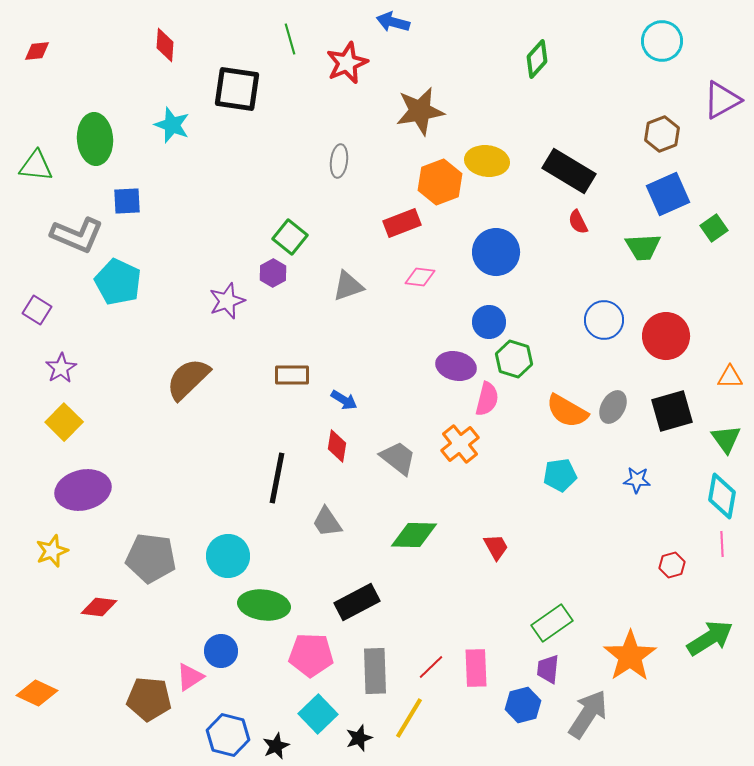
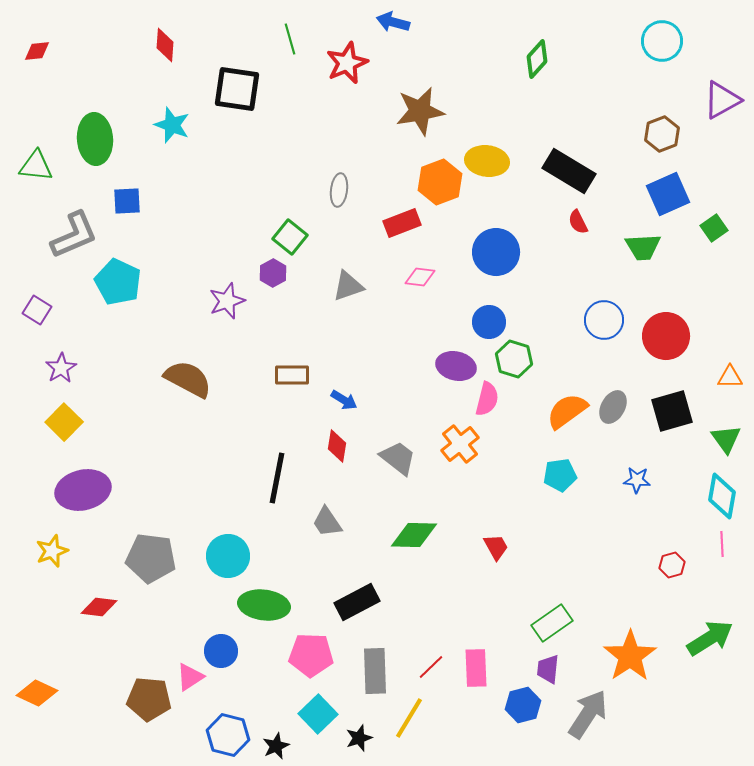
gray ellipse at (339, 161): moved 29 px down
gray L-shape at (77, 235): moved 3 px left; rotated 46 degrees counterclockwise
brown semicircle at (188, 379): rotated 72 degrees clockwise
orange semicircle at (567, 411): rotated 114 degrees clockwise
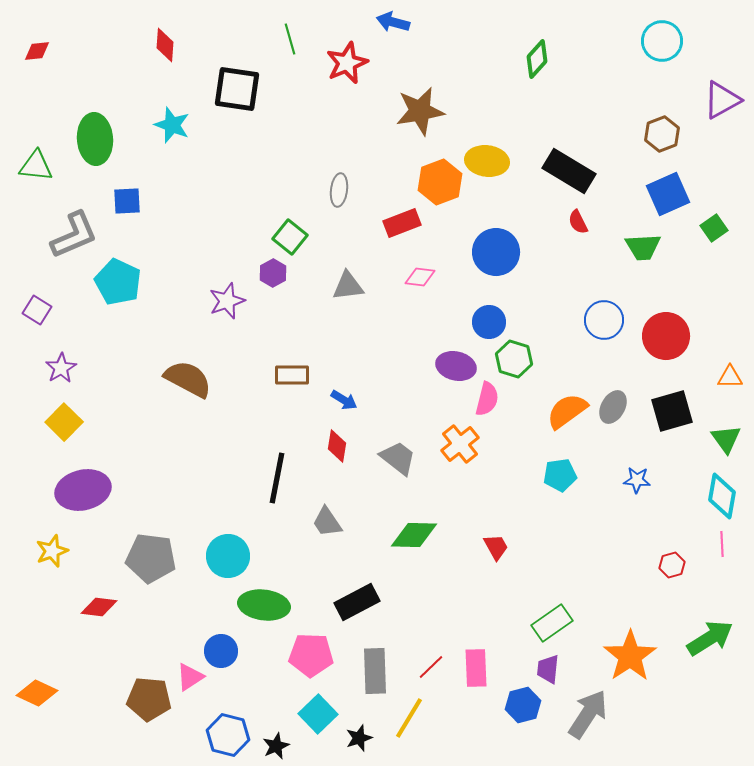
gray triangle at (348, 286): rotated 12 degrees clockwise
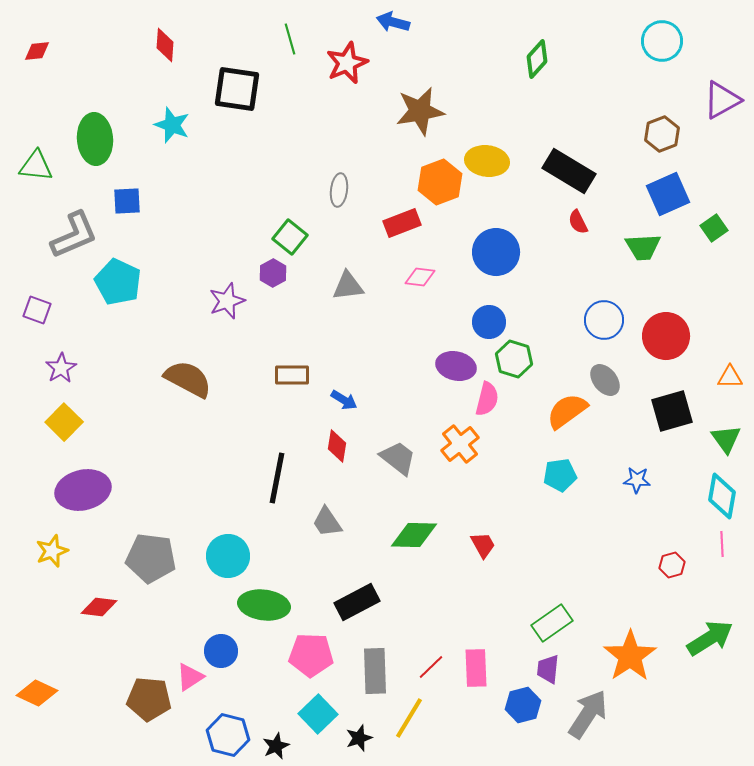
purple square at (37, 310): rotated 12 degrees counterclockwise
gray ellipse at (613, 407): moved 8 px left, 27 px up; rotated 68 degrees counterclockwise
red trapezoid at (496, 547): moved 13 px left, 2 px up
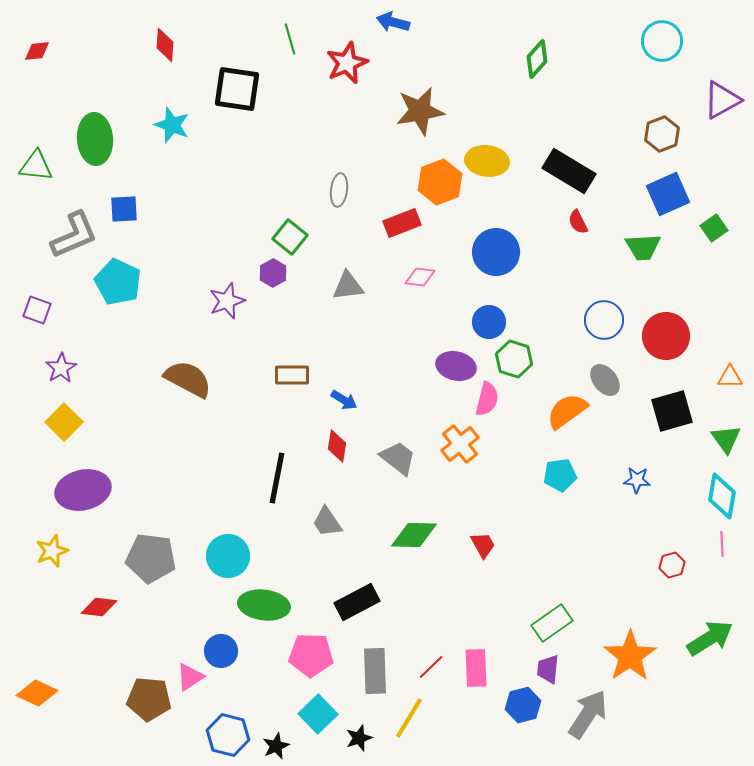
blue square at (127, 201): moved 3 px left, 8 px down
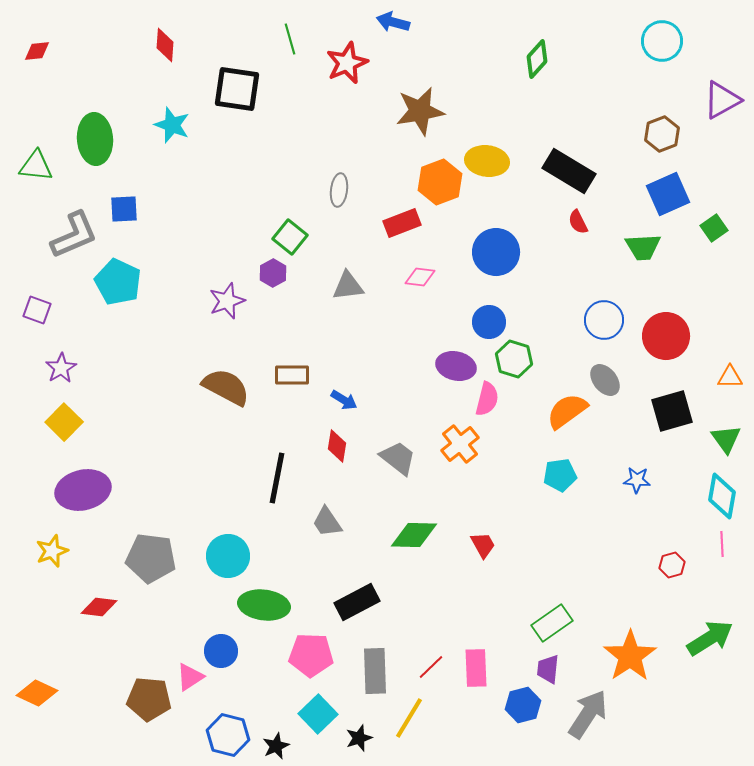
brown semicircle at (188, 379): moved 38 px right, 8 px down
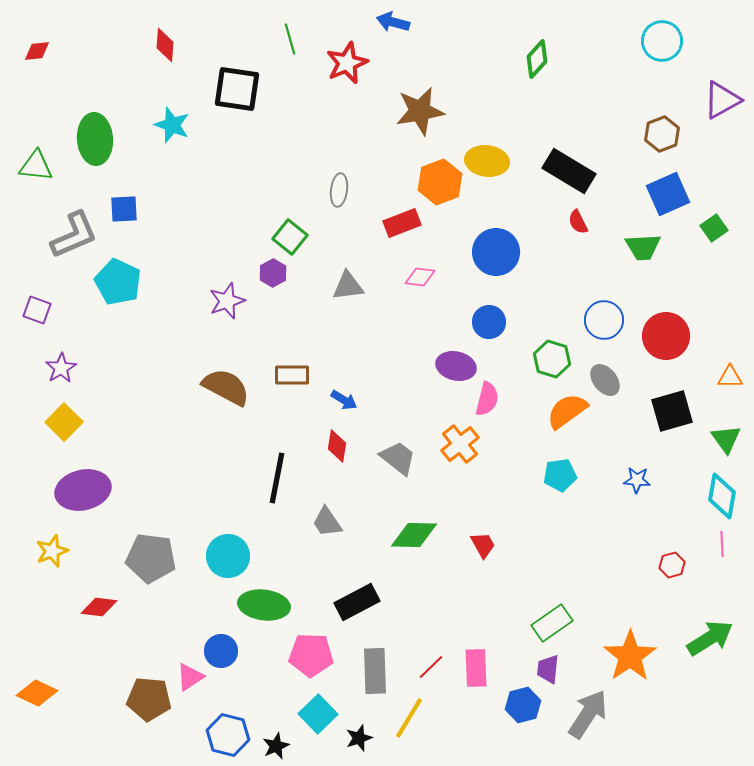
green hexagon at (514, 359): moved 38 px right
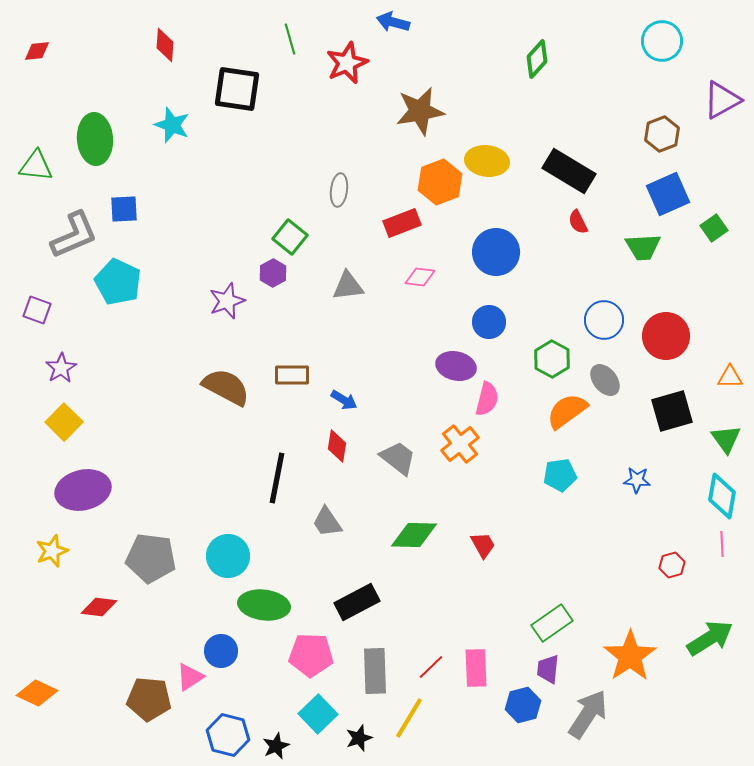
green hexagon at (552, 359): rotated 12 degrees clockwise
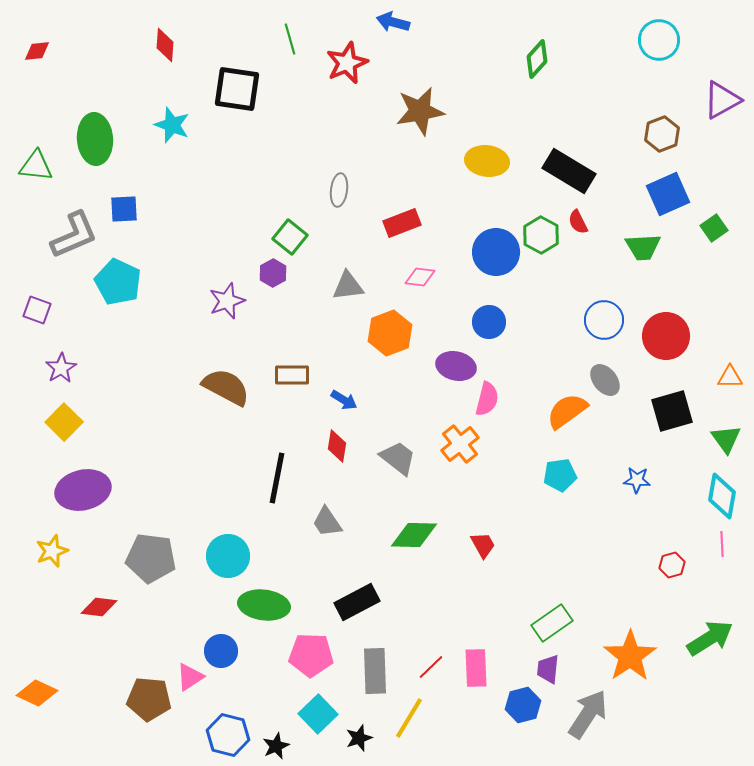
cyan circle at (662, 41): moved 3 px left, 1 px up
orange hexagon at (440, 182): moved 50 px left, 151 px down
green hexagon at (552, 359): moved 11 px left, 124 px up
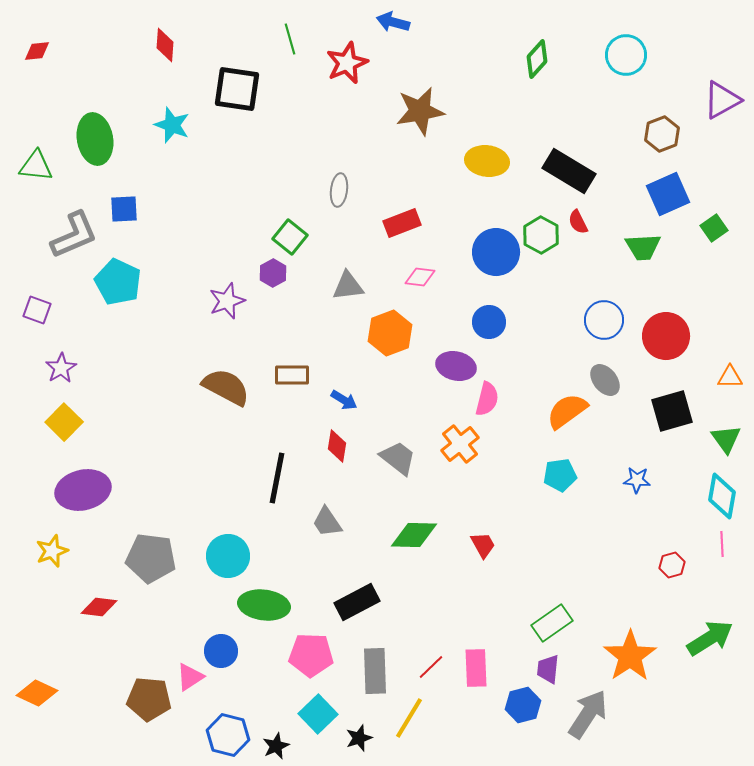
cyan circle at (659, 40): moved 33 px left, 15 px down
green ellipse at (95, 139): rotated 6 degrees counterclockwise
